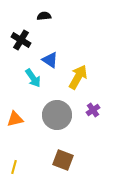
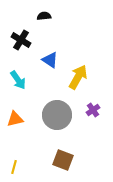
cyan arrow: moved 15 px left, 2 px down
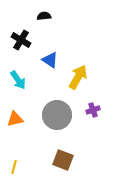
purple cross: rotated 16 degrees clockwise
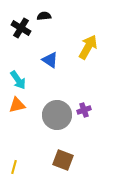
black cross: moved 12 px up
yellow arrow: moved 10 px right, 30 px up
purple cross: moved 9 px left
orange triangle: moved 2 px right, 14 px up
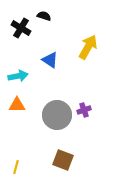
black semicircle: rotated 24 degrees clockwise
cyan arrow: moved 4 px up; rotated 66 degrees counterclockwise
orange triangle: rotated 12 degrees clockwise
yellow line: moved 2 px right
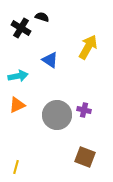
black semicircle: moved 2 px left, 1 px down
orange triangle: rotated 24 degrees counterclockwise
purple cross: rotated 32 degrees clockwise
brown square: moved 22 px right, 3 px up
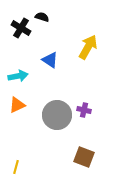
brown square: moved 1 px left
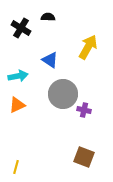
black semicircle: moved 6 px right; rotated 16 degrees counterclockwise
gray circle: moved 6 px right, 21 px up
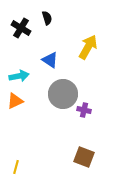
black semicircle: moved 1 px left, 1 px down; rotated 72 degrees clockwise
cyan arrow: moved 1 px right
orange triangle: moved 2 px left, 4 px up
